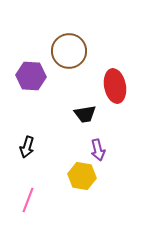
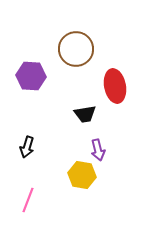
brown circle: moved 7 px right, 2 px up
yellow hexagon: moved 1 px up
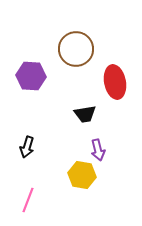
red ellipse: moved 4 px up
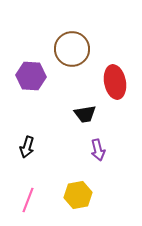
brown circle: moved 4 px left
yellow hexagon: moved 4 px left, 20 px down; rotated 20 degrees counterclockwise
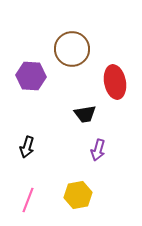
purple arrow: rotated 30 degrees clockwise
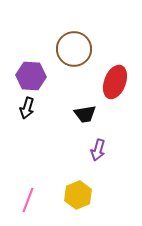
brown circle: moved 2 px right
red ellipse: rotated 32 degrees clockwise
black arrow: moved 39 px up
yellow hexagon: rotated 12 degrees counterclockwise
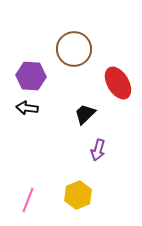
red ellipse: moved 3 px right, 1 px down; rotated 52 degrees counterclockwise
black arrow: rotated 80 degrees clockwise
black trapezoid: rotated 145 degrees clockwise
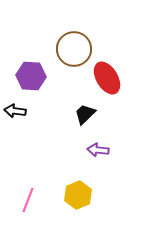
red ellipse: moved 11 px left, 5 px up
black arrow: moved 12 px left, 3 px down
purple arrow: rotated 80 degrees clockwise
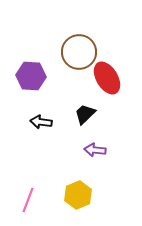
brown circle: moved 5 px right, 3 px down
black arrow: moved 26 px right, 11 px down
purple arrow: moved 3 px left
